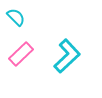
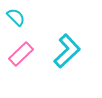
cyan L-shape: moved 5 px up
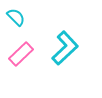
cyan L-shape: moved 2 px left, 3 px up
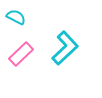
cyan semicircle: rotated 18 degrees counterclockwise
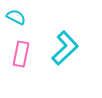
pink rectangle: rotated 35 degrees counterclockwise
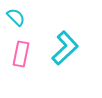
cyan semicircle: rotated 18 degrees clockwise
